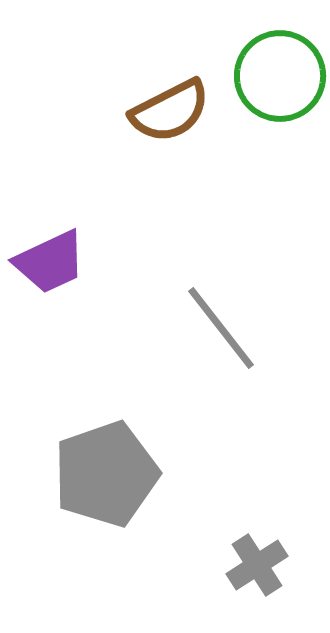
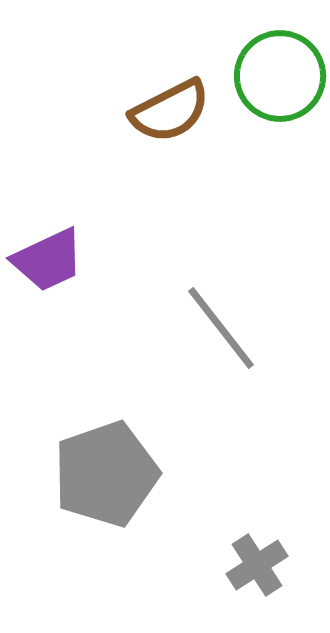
purple trapezoid: moved 2 px left, 2 px up
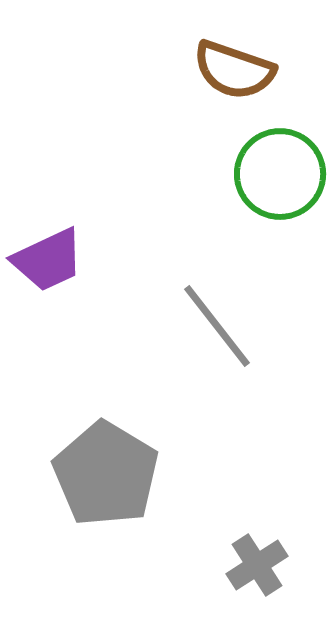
green circle: moved 98 px down
brown semicircle: moved 64 px right, 41 px up; rotated 46 degrees clockwise
gray line: moved 4 px left, 2 px up
gray pentagon: rotated 22 degrees counterclockwise
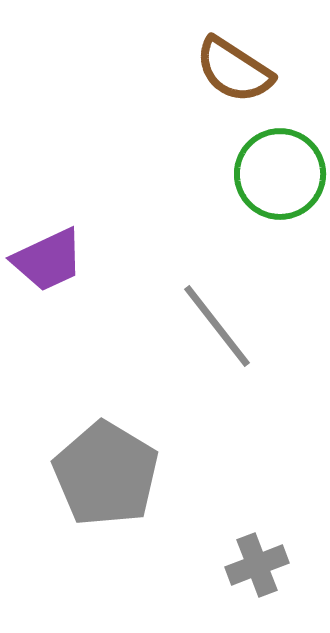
brown semicircle: rotated 14 degrees clockwise
gray cross: rotated 12 degrees clockwise
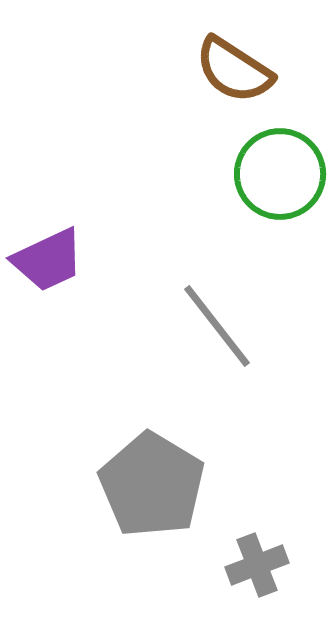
gray pentagon: moved 46 px right, 11 px down
